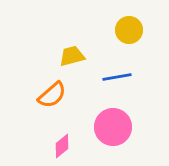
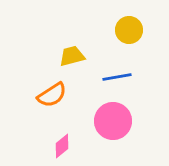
orange semicircle: rotated 8 degrees clockwise
pink circle: moved 6 px up
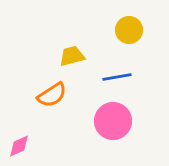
pink diamond: moved 43 px left; rotated 15 degrees clockwise
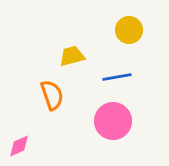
orange semicircle: rotated 76 degrees counterclockwise
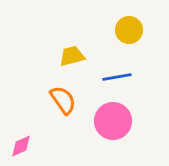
orange semicircle: moved 11 px right, 5 px down; rotated 16 degrees counterclockwise
pink diamond: moved 2 px right
